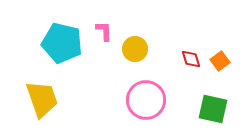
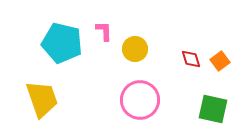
pink circle: moved 6 px left
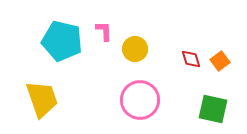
cyan pentagon: moved 2 px up
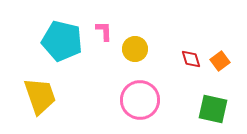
yellow trapezoid: moved 2 px left, 3 px up
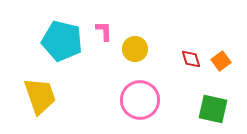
orange square: moved 1 px right
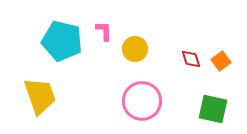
pink circle: moved 2 px right, 1 px down
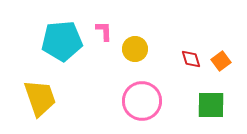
cyan pentagon: rotated 18 degrees counterclockwise
yellow trapezoid: moved 2 px down
green square: moved 2 px left, 4 px up; rotated 12 degrees counterclockwise
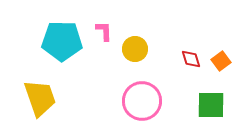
cyan pentagon: rotated 6 degrees clockwise
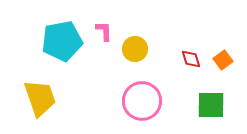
cyan pentagon: rotated 12 degrees counterclockwise
orange square: moved 2 px right, 1 px up
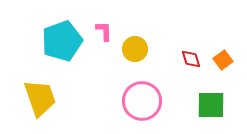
cyan pentagon: rotated 9 degrees counterclockwise
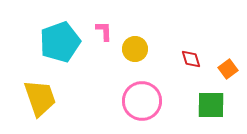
cyan pentagon: moved 2 px left, 1 px down
orange square: moved 5 px right, 9 px down
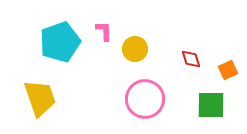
orange square: moved 1 px down; rotated 12 degrees clockwise
pink circle: moved 3 px right, 2 px up
